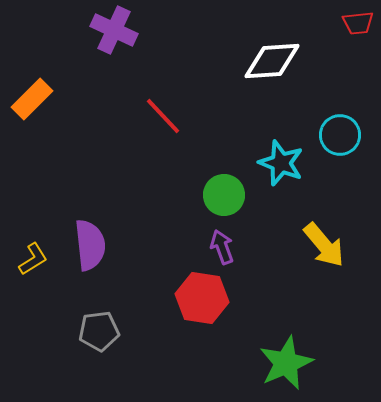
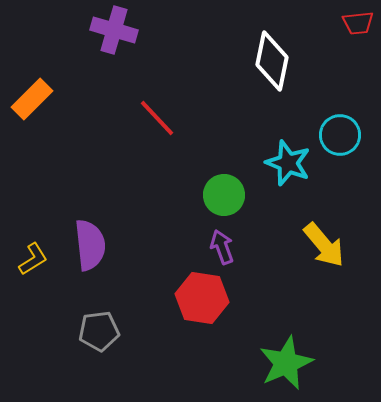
purple cross: rotated 9 degrees counterclockwise
white diamond: rotated 74 degrees counterclockwise
red line: moved 6 px left, 2 px down
cyan star: moved 7 px right
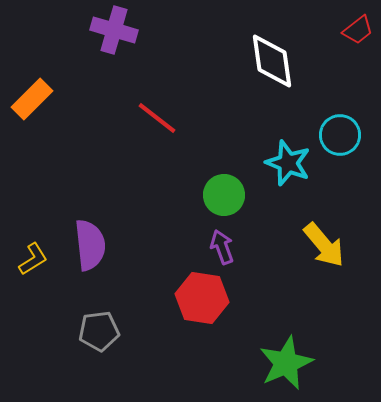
red trapezoid: moved 7 px down; rotated 32 degrees counterclockwise
white diamond: rotated 20 degrees counterclockwise
red line: rotated 9 degrees counterclockwise
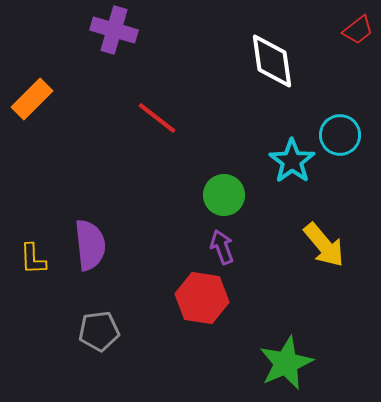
cyan star: moved 4 px right, 2 px up; rotated 15 degrees clockwise
yellow L-shape: rotated 120 degrees clockwise
